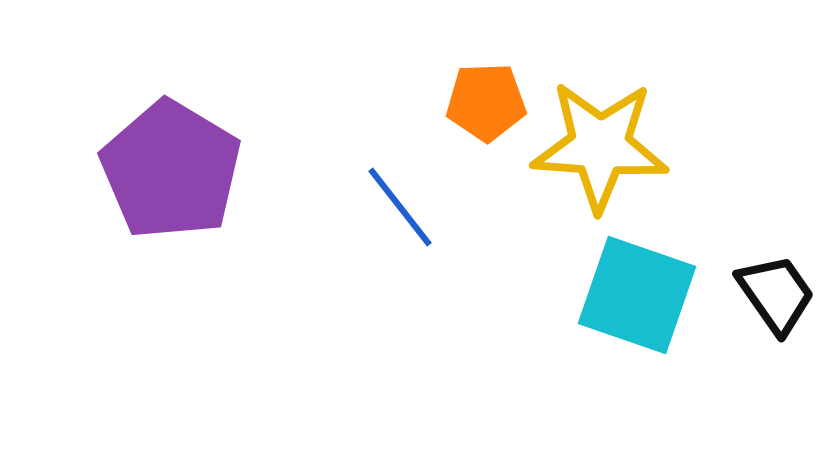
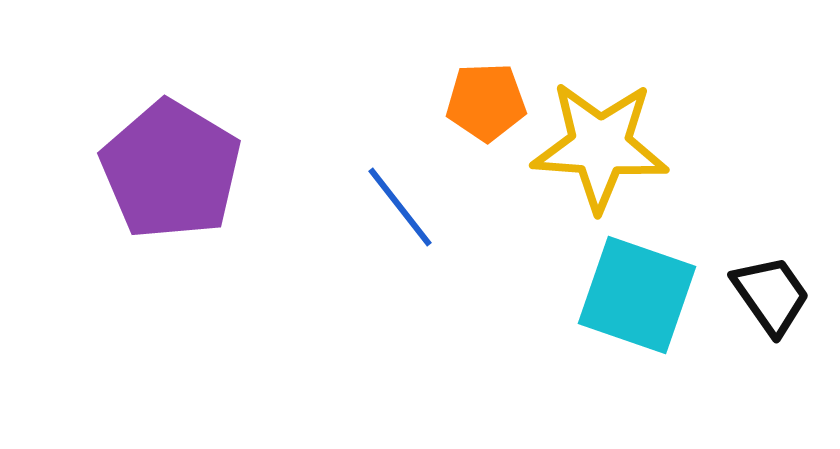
black trapezoid: moved 5 px left, 1 px down
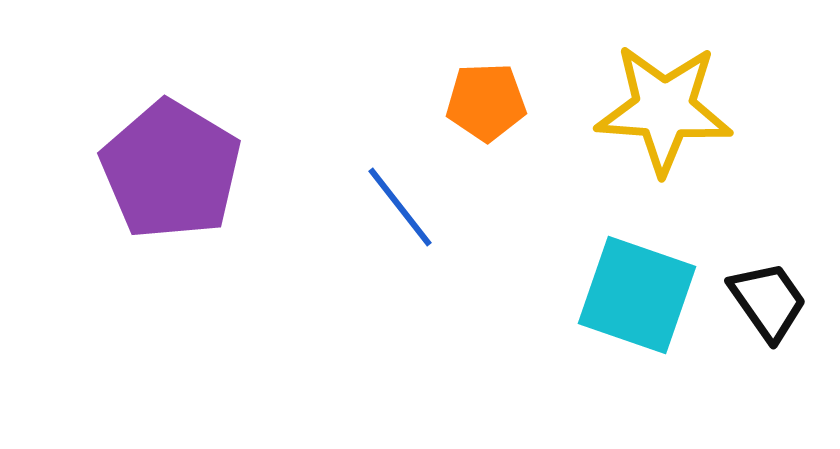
yellow star: moved 64 px right, 37 px up
black trapezoid: moved 3 px left, 6 px down
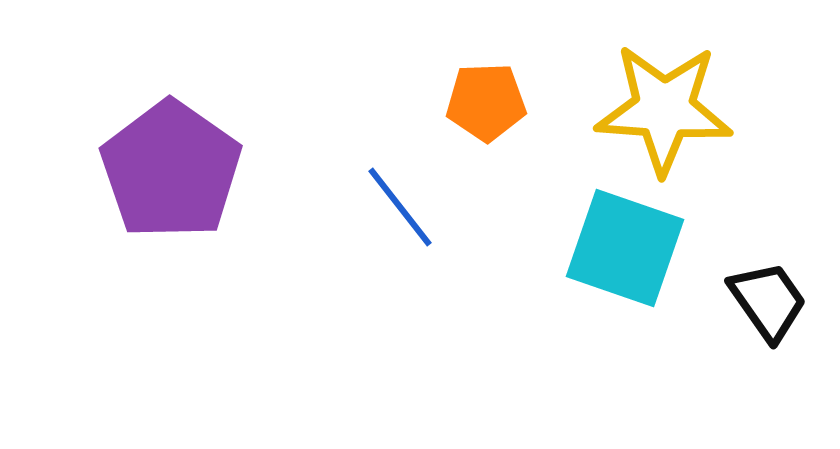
purple pentagon: rotated 4 degrees clockwise
cyan square: moved 12 px left, 47 px up
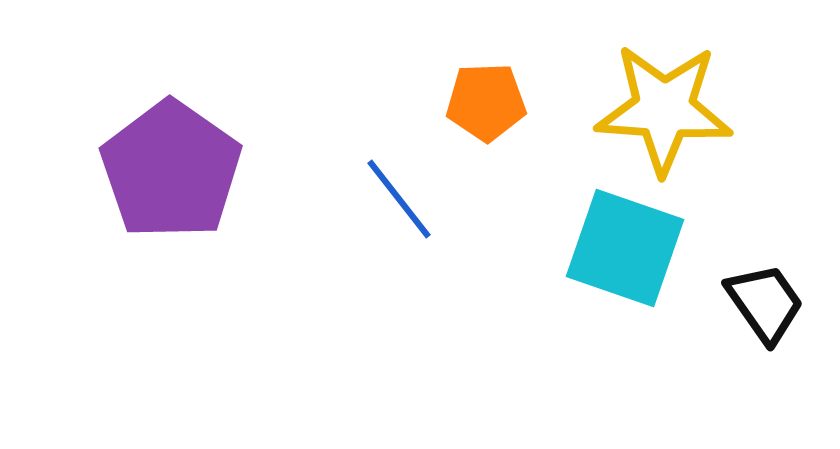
blue line: moved 1 px left, 8 px up
black trapezoid: moved 3 px left, 2 px down
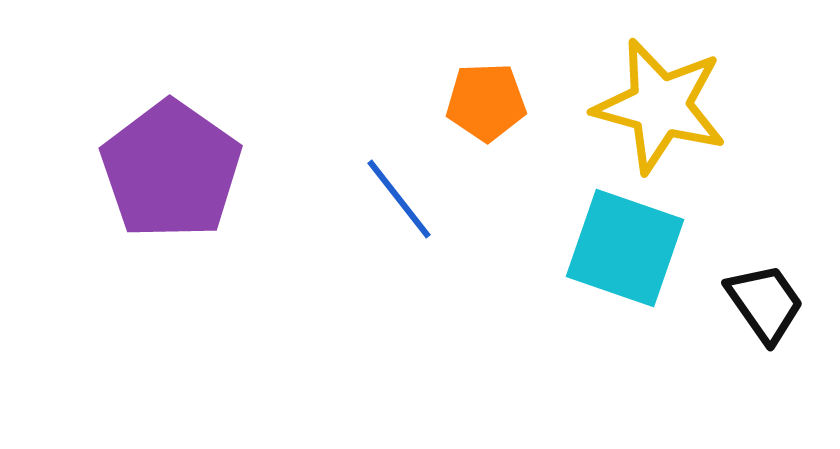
yellow star: moved 4 px left, 3 px up; rotated 11 degrees clockwise
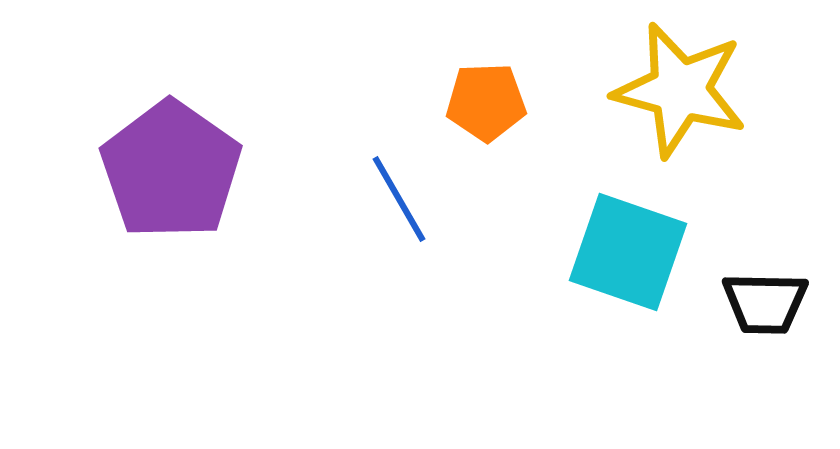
yellow star: moved 20 px right, 16 px up
blue line: rotated 8 degrees clockwise
cyan square: moved 3 px right, 4 px down
black trapezoid: rotated 126 degrees clockwise
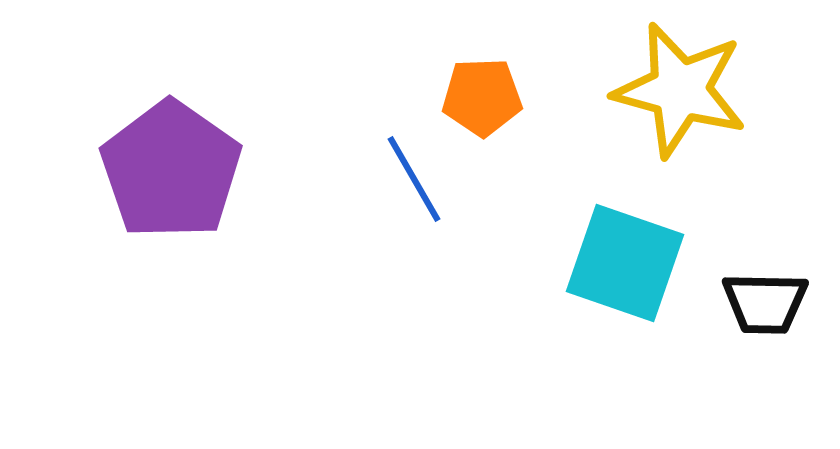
orange pentagon: moved 4 px left, 5 px up
blue line: moved 15 px right, 20 px up
cyan square: moved 3 px left, 11 px down
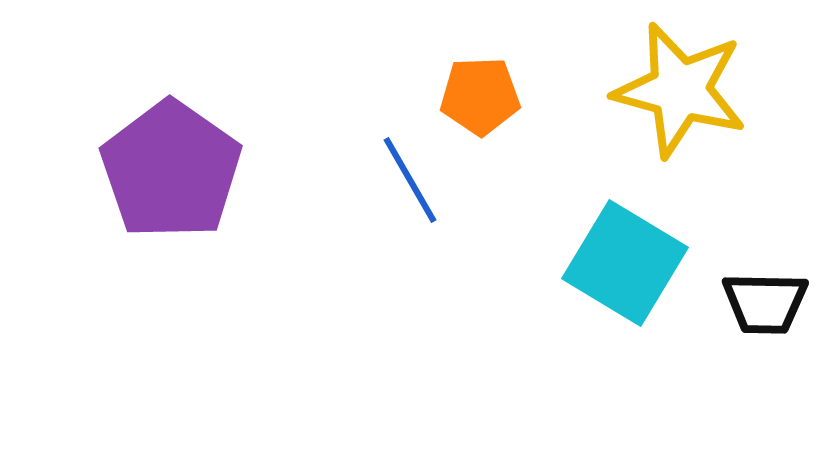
orange pentagon: moved 2 px left, 1 px up
blue line: moved 4 px left, 1 px down
cyan square: rotated 12 degrees clockwise
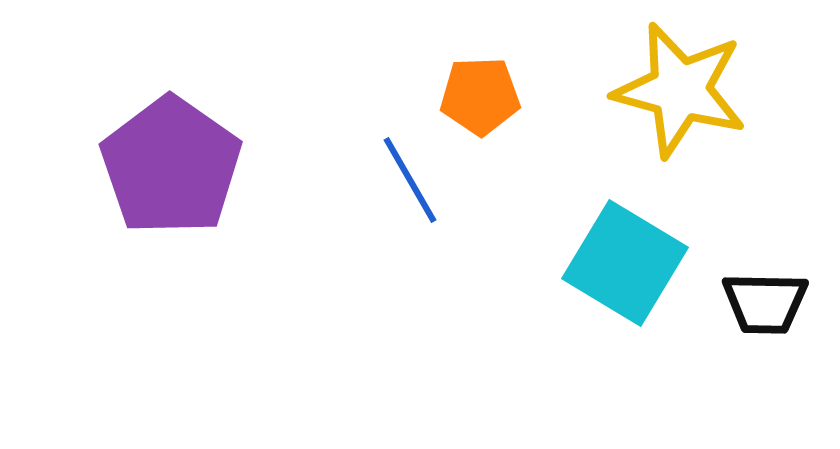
purple pentagon: moved 4 px up
